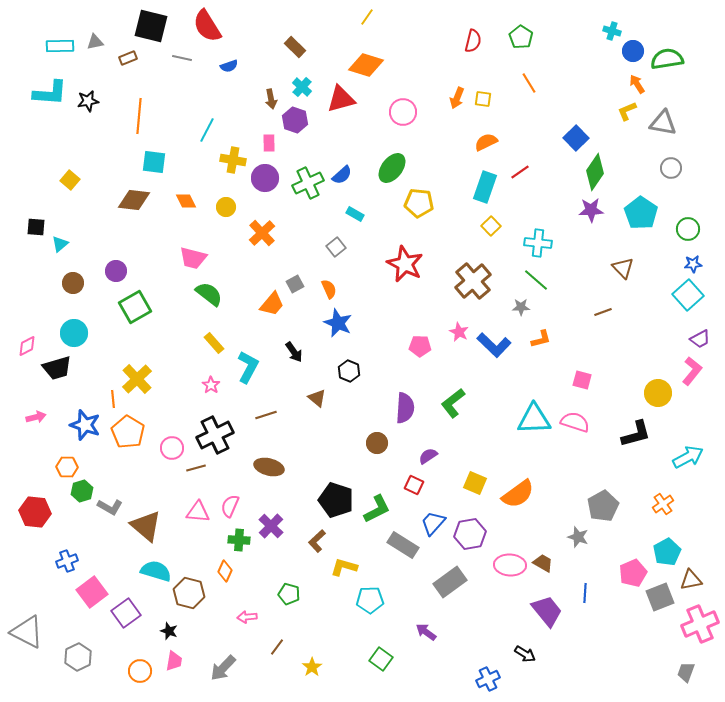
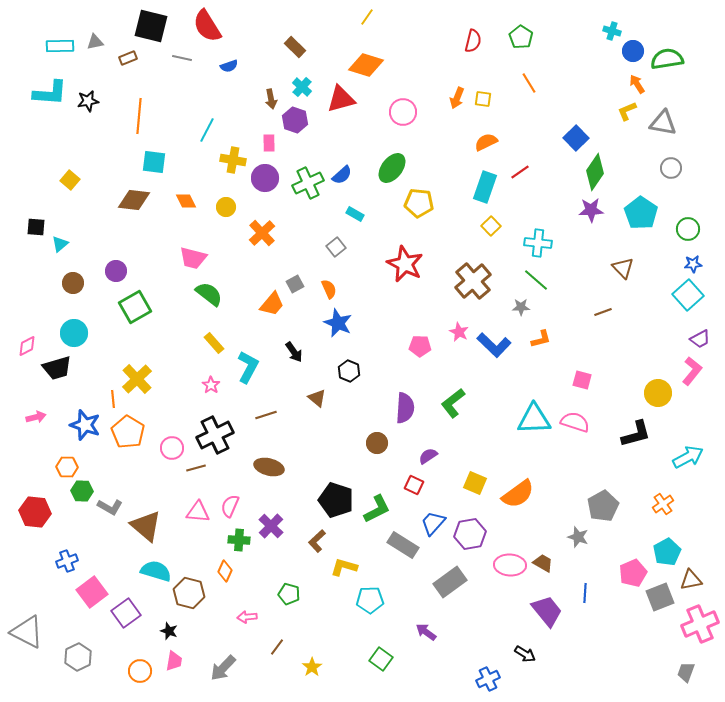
green hexagon at (82, 491): rotated 20 degrees clockwise
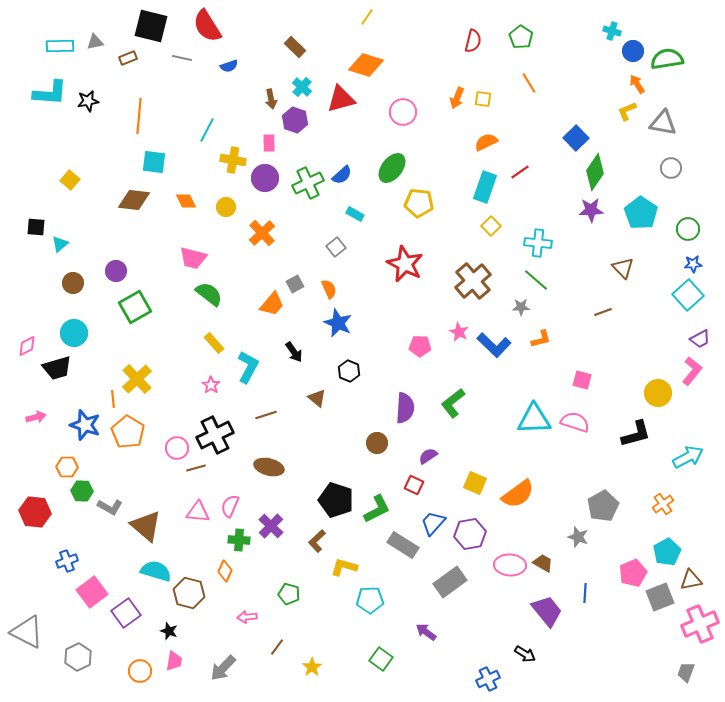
pink circle at (172, 448): moved 5 px right
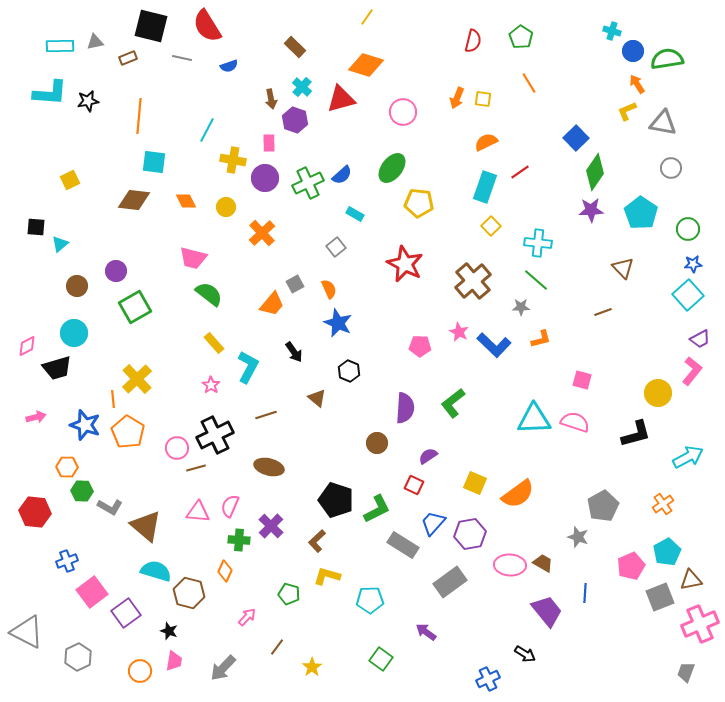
yellow square at (70, 180): rotated 24 degrees clockwise
brown circle at (73, 283): moved 4 px right, 3 px down
yellow L-shape at (344, 567): moved 17 px left, 9 px down
pink pentagon at (633, 573): moved 2 px left, 7 px up
pink arrow at (247, 617): rotated 138 degrees clockwise
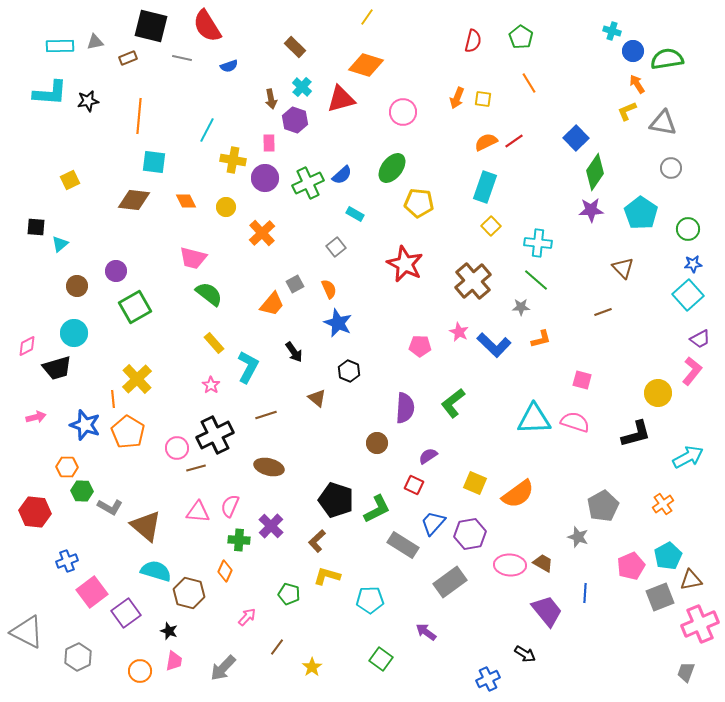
red line at (520, 172): moved 6 px left, 31 px up
cyan pentagon at (667, 552): moved 1 px right, 4 px down
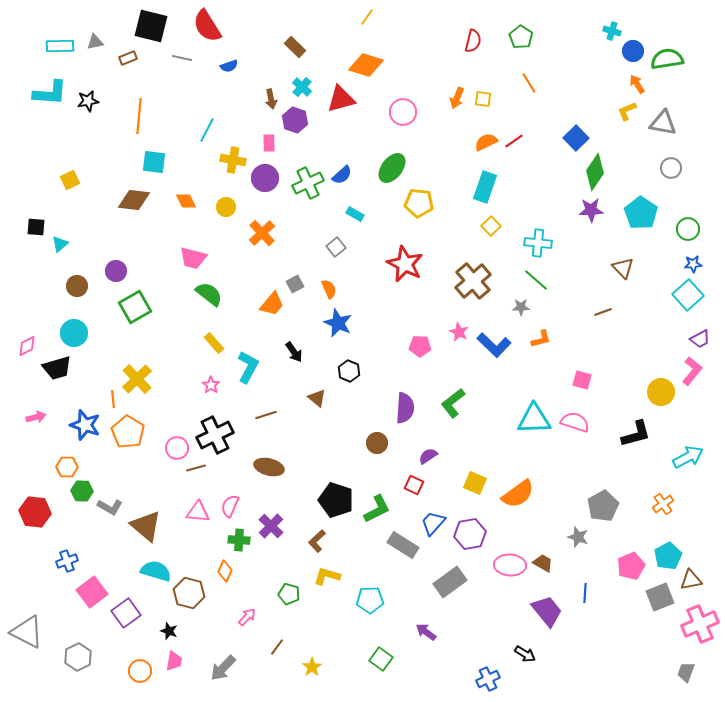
yellow circle at (658, 393): moved 3 px right, 1 px up
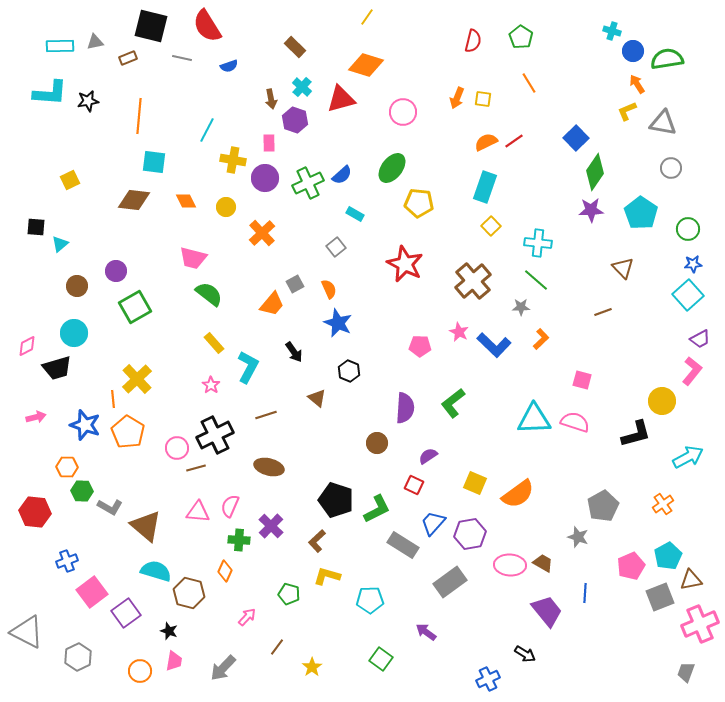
orange L-shape at (541, 339): rotated 30 degrees counterclockwise
yellow circle at (661, 392): moved 1 px right, 9 px down
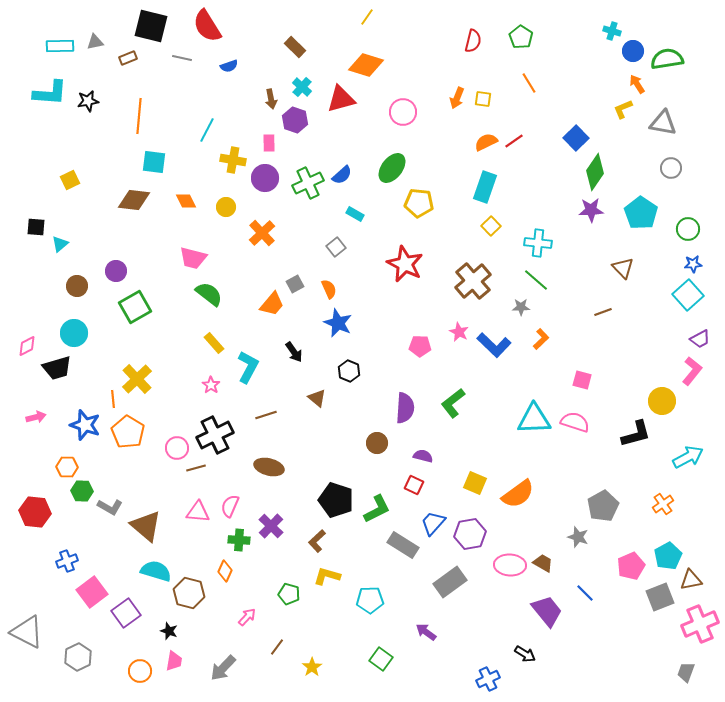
yellow L-shape at (627, 111): moved 4 px left, 2 px up
purple semicircle at (428, 456): moved 5 px left; rotated 48 degrees clockwise
blue line at (585, 593): rotated 48 degrees counterclockwise
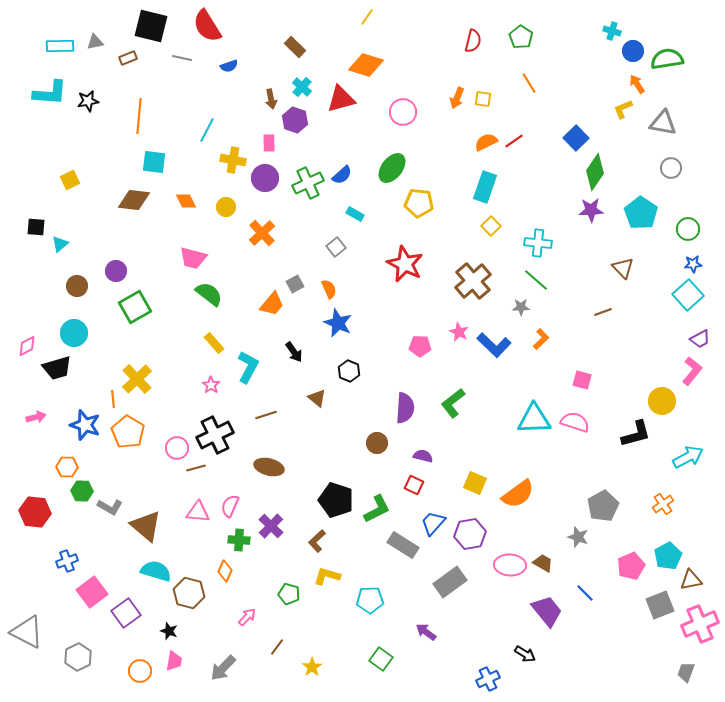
gray square at (660, 597): moved 8 px down
